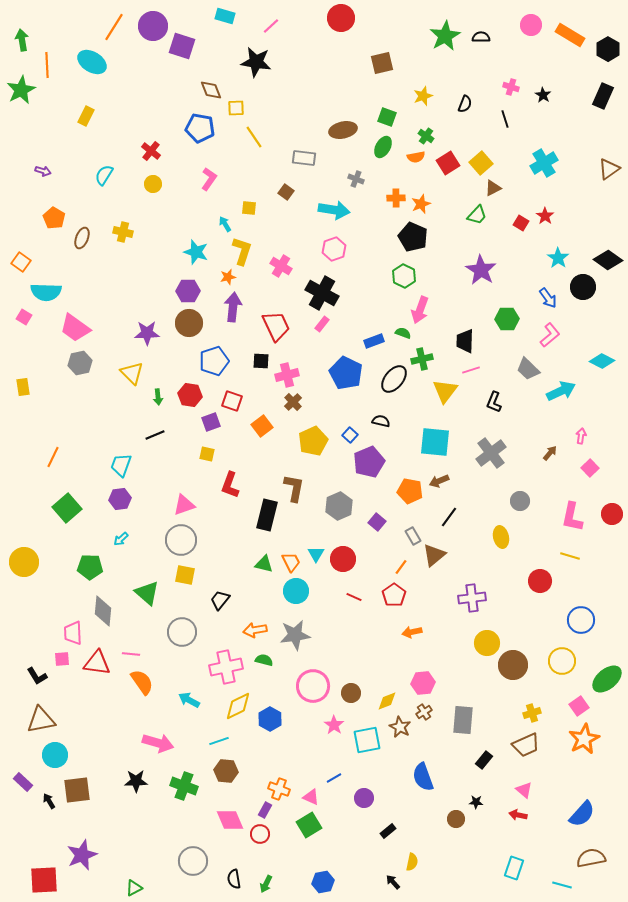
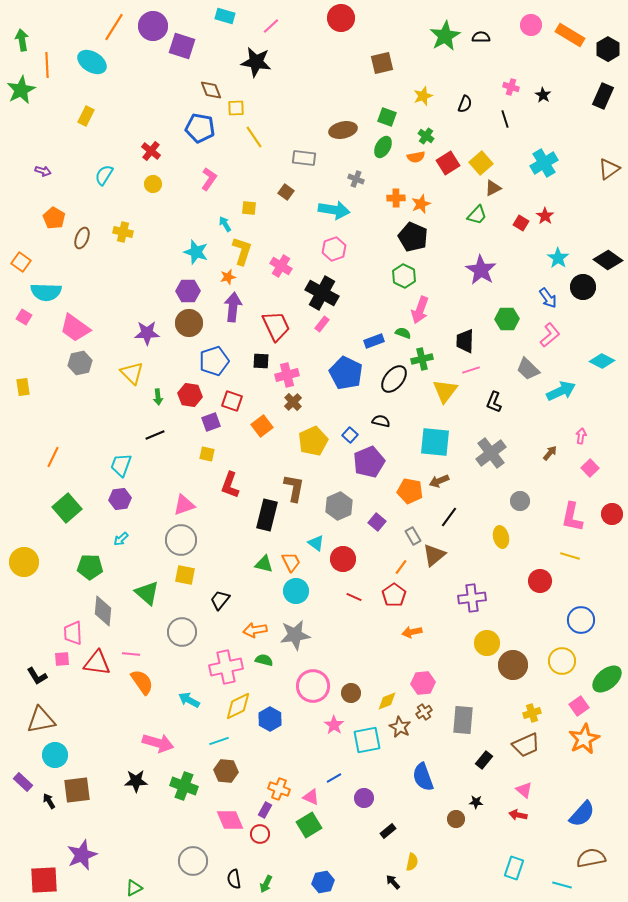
cyan triangle at (316, 554): moved 11 px up; rotated 24 degrees counterclockwise
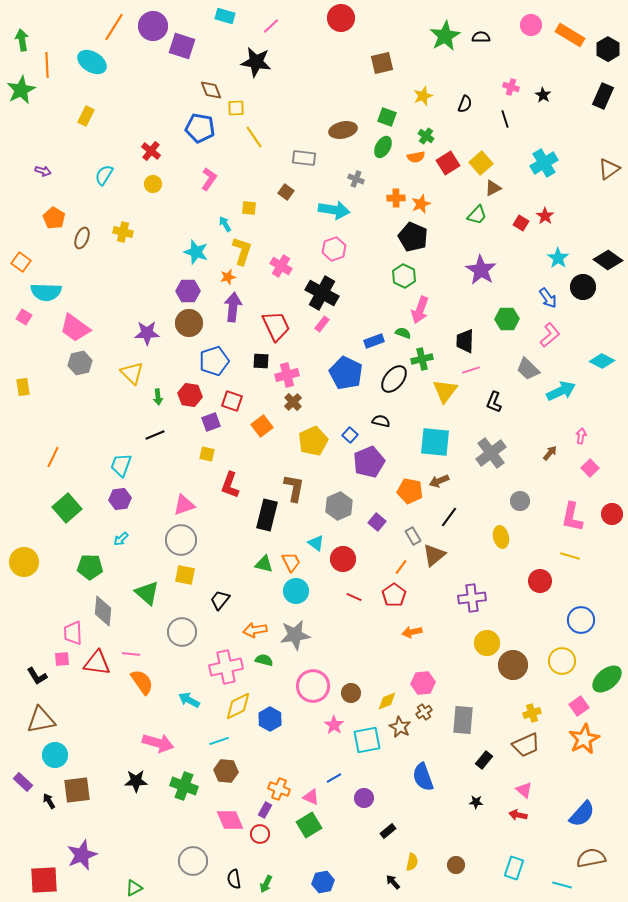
brown circle at (456, 819): moved 46 px down
